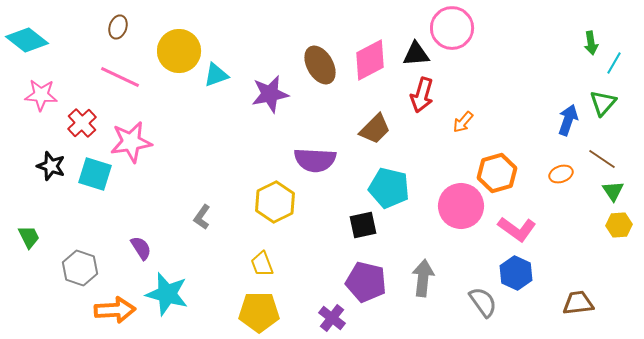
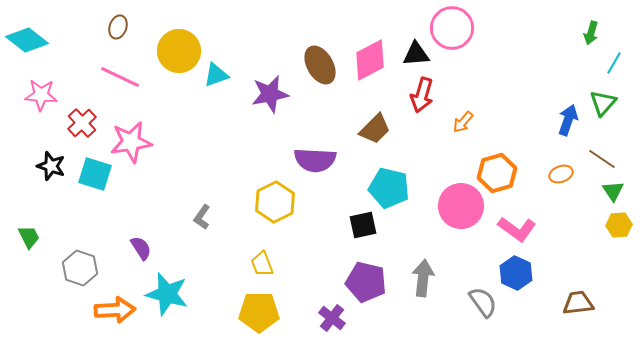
green arrow at (591, 43): moved 10 px up; rotated 25 degrees clockwise
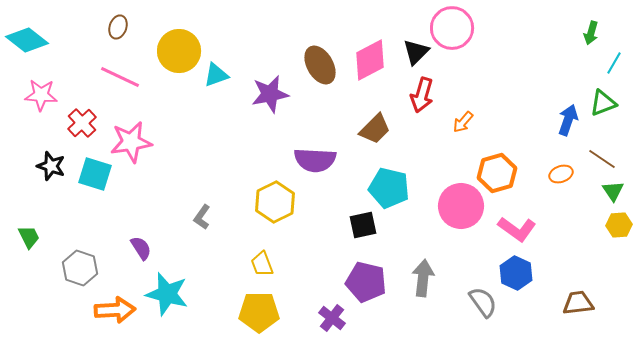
black triangle at (416, 54): moved 2 px up; rotated 40 degrees counterclockwise
green triangle at (603, 103): rotated 28 degrees clockwise
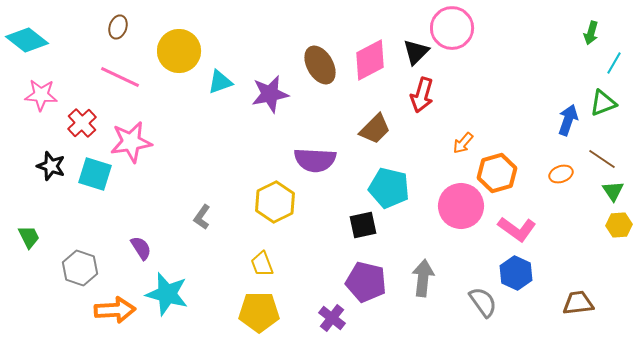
cyan triangle at (216, 75): moved 4 px right, 7 px down
orange arrow at (463, 122): moved 21 px down
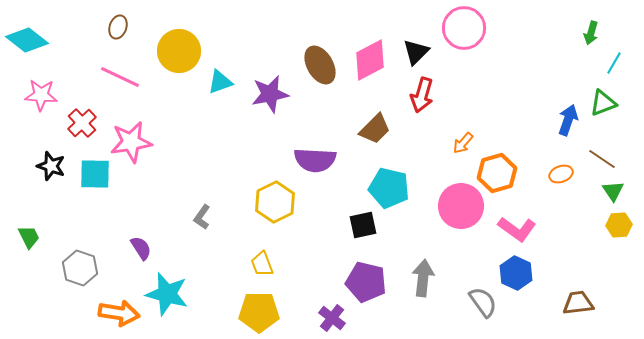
pink circle at (452, 28): moved 12 px right
cyan square at (95, 174): rotated 16 degrees counterclockwise
orange arrow at (115, 310): moved 4 px right, 3 px down; rotated 12 degrees clockwise
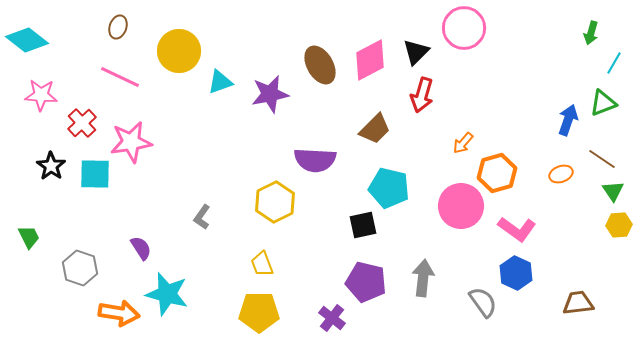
black star at (51, 166): rotated 16 degrees clockwise
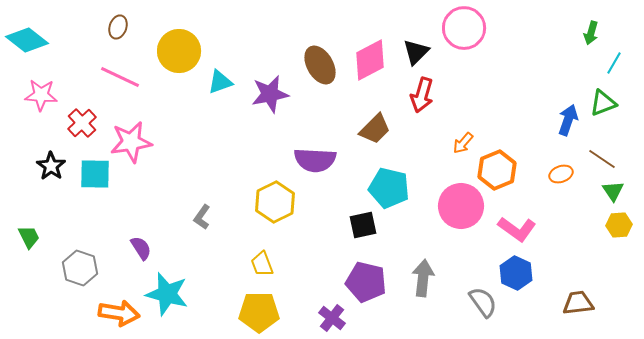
orange hexagon at (497, 173): moved 3 px up; rotated 6 degrees counterclockwise
